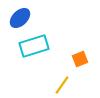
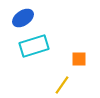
blue ellipse: moved 3 px right; rotated 10 degrees clockwise
orange square: moved 1 px left; rotated 21 degrees clockwise
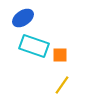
cyan rectangle: rotated 36 degrees clockwise
orange square: moved 19 px left, 4 px up
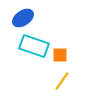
yellow line: moved 4 px up
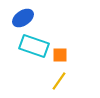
yellow line: moved 3 px left
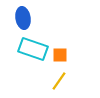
blue ellipse: rotated 65 degrees counterclockwise
cyan rectangle: moved 1 px left, 3 px down
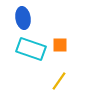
cyan rectangle: moved 2 px left
orange square: moved 10 px up
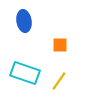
blue ellipse: moved 1 px right, 3 px down
cyan rectangle: moved 6 px left, 24 px down
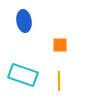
cyan rectangle: moved 2 px left, 2 px down
yellow line: rotated 36 degrees counterclockwise
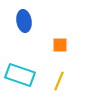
cyan rectangle: moved 3 px left
yellow line: rotated 24 degrees clockwise
